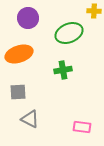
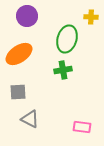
yellow cross: moved 3 px left, 6 px down
purple circle: moved 1 px left, 2 px up
green ellipse: moved 2 px left, 6 px down; rotated 52 degrees counterclockwise
orange ellipse: rotated 16 degrees counterclockwise
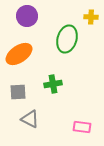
green cross: moved 10 px left, 14 px down
